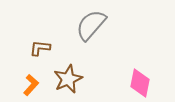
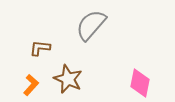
brown star: rotated 24 degrees counterclockwise
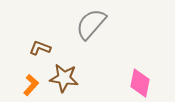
gray semicircle: moved 1 px up
brown L-shape: rotated 15 degrees clockwise
brown star: moved 4 px left, 1 px up; rotated 16 degrees counterclockwise
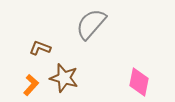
brown star: rotated 8 degrees clockwise
pink diamond: moved 1 px left, 1 px up
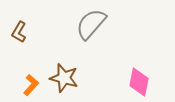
brown L-shape: moved 21 px left, 16 px up; rotated 80 degrees counterclockwise
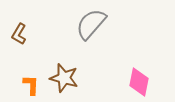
brown L-shape: moved 2 px down
orange L-shape: rotated 40 degrees counterclockwise
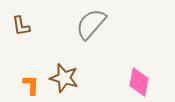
brown L-shape: moved 2 px right, 8 px up; rotated 40 degrees counterclockwise
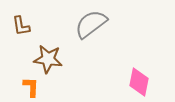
gray semicircle: rotated 12 degrees clockwise
brown star: moved 16 px left, 19 px up; rotated 8 degrees counterclockwise
orange L-shape: moved 2 px down
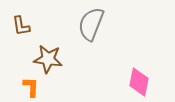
gray semicircle: rotated 32 degrees counterclockwise
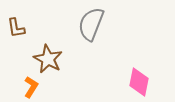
brown L-shape: moved 5 px left, 2 px down
brown star: rotated 20 degrees clockwise
orange L-shape: rotated 30 degrees clockwise
